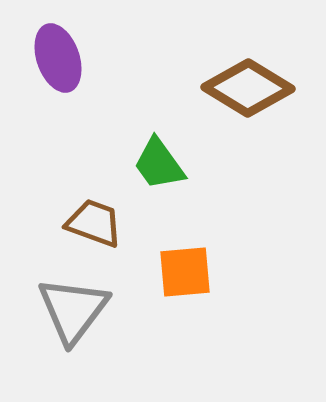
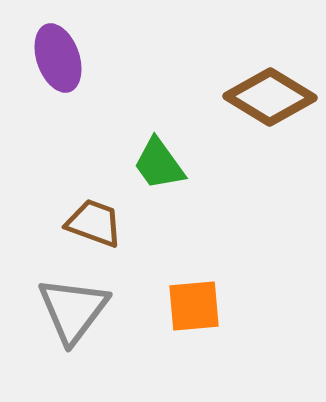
brown diamond: moved 22 px right, 9 px down
orange square: moved 9 px right, 34 px down
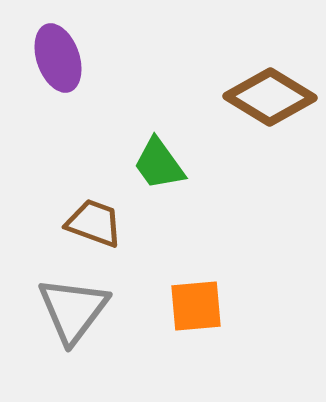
orange square: moved 2 px right
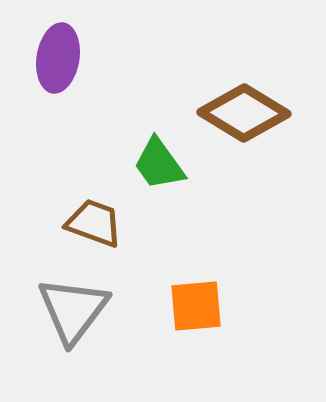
purple ellipse: rotated 28 degrees clockwise
brown diamond: moved 26 px left, 16 px down
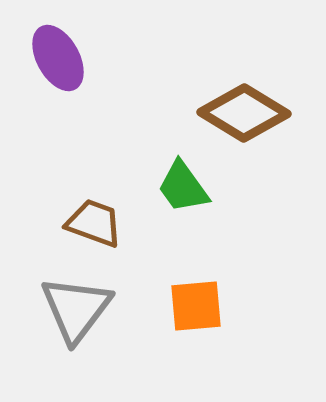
purple ellipse: rotated 38 degrees counterclockwise
green trapezoid: moved 24 px right, 23 px down
gray triangle: moved 3 px right, 1 px up
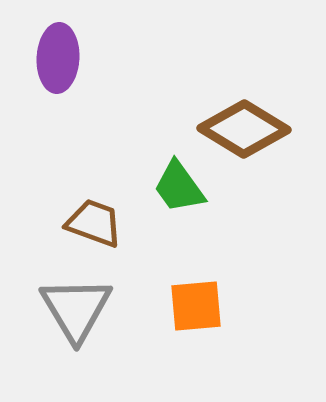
purple ellipse: rotated 32 degrees clockwise
brown diamond: moved 16 px down
green trapezoid: moved 4 px left
gray triangle: rotated 8 degrees counterclockwise
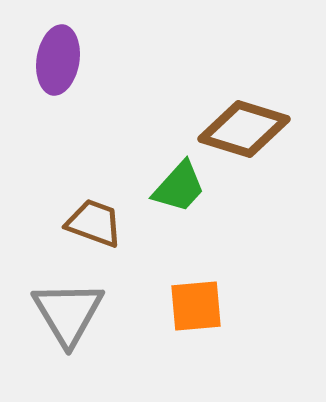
purple ellipse: moved 2 px down; rotated 6 degrees clockwise
brown diamond: rotated 14 degrees counterclockwise
green trapezoid: rotated 102 degrees counterclockwise
gray triangle: moved 8 px left, 4 px down
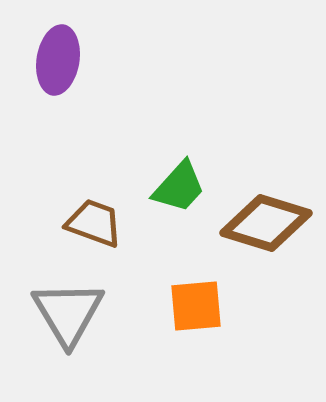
brown diamond: moved 22 px right, 94 px down
